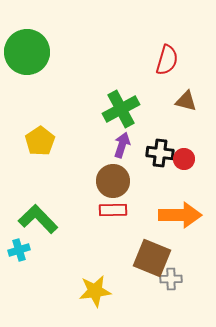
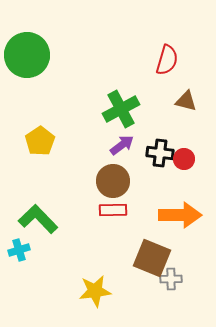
green circle: moved 3 px down
purple arrow: rotated 35 degrees clockwise
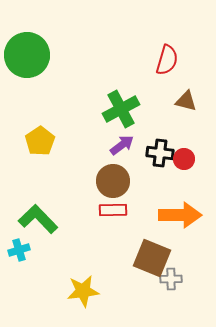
yellow star: moved 12 px left
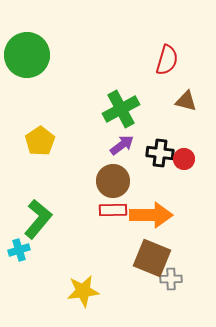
orange arrow: moved 29 px left
green L-shape: rotated 84 degrees clockwise
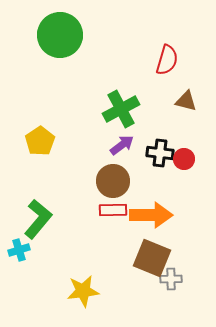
green circle: moved 33 px right, 20 px up
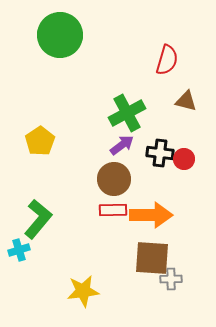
green cross: moved 6 px right, 4 px down
brown circle: moved 1 px right, 2 px up
brown square: rotated 18 degrees counterclockwise
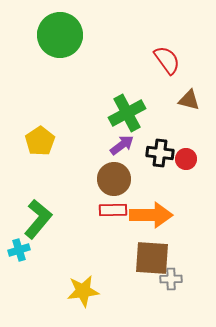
red semicircle: rotated 52 degrees counterclockwise
brown triangle: moved 3 px right, 1 px up
red circle: moved 2 px right
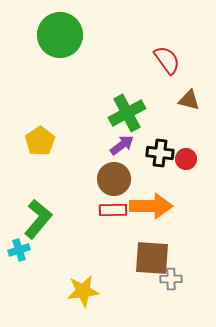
orange arrow: moved 9 px up
